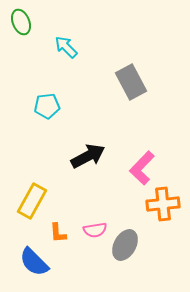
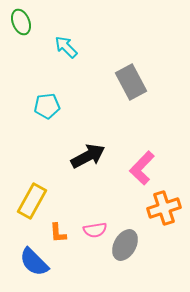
orange cross: moved 1 px right, 4 px down; rotated 12 degrees counterclockwise
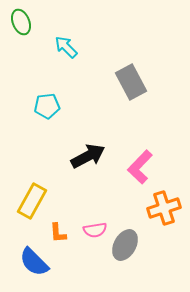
pink L-shape: moved 2 px left, 1 px up
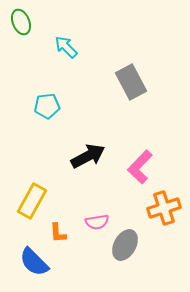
pink semicircle: moved 2 px right, 8 px up
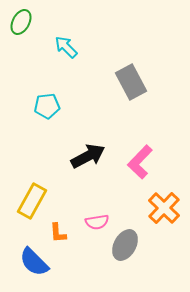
green ellipse: rotated 50 degrees clockwise
pink L-shape: moved 5 px up
orange cross: rotated 28 degrees counterclockwise
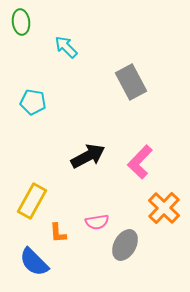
green ellipse: rotated 35 degrees counterclockwise
cyan pentagon: moved 14 px left, 4 px up; rotated 15 degrees clockwise
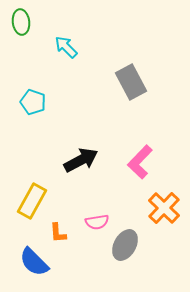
cyan pentagon: rotated 10 degrees clockwise
black arrow: moved 7 px left, 4 px down
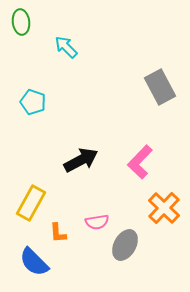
gray rectangle: moved 29 px right, 5 px down
yellow rectangle: moved 1 px left, 2 px down
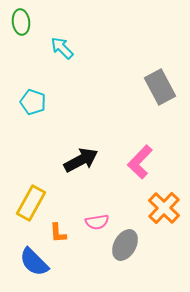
cyan arrow: moved 4 px left, 1 px down
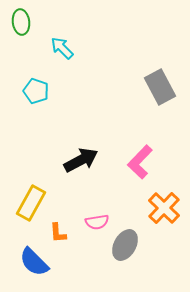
cyan pentagon: moved 3 px right, 11 px up
